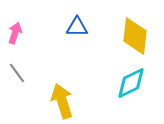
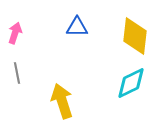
gray line: rotated 25 degrees clockwise
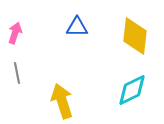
cyan diamond: moved 1 px right, 7 px down
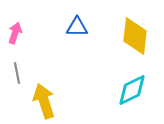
yellow arrow: moved 18 px left
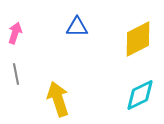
yellow diamond: moved 3 px right, 3 px down; rotated 57 degrees clockwise
gray line: moved 1 px left, 1 px down
cyan diamond: moved 8 px right, 5 px down
yellow arrow: moved 14 px right, 2 px up
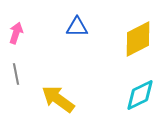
pink arrow: moved 1 px right
yellow arrow: rotated 36 degrees counterclockwise
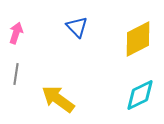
blue triangle: rotated 45 degrees clockwise
gray line: rotated 20 degrees clockwise
